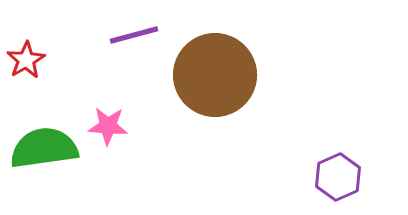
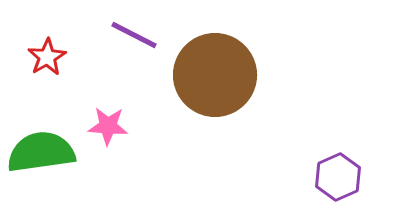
purple line: rotated 42 degrees clockwise
red star: moved 21 px right, 3 px up
green semicircle: moved 3 px left, 4 px down
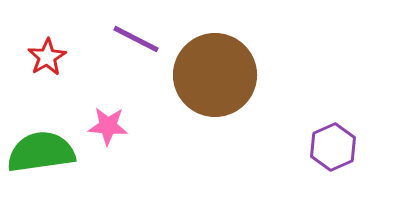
purple line: moved 2 px right, 4 px down
purple hexagon: moved 5 px left, 30 px up
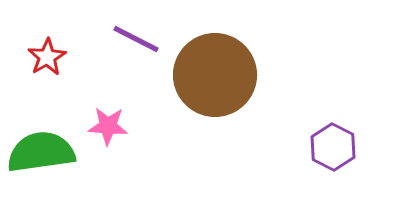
purple hexagon: rotated 9 degrees counterclockwise
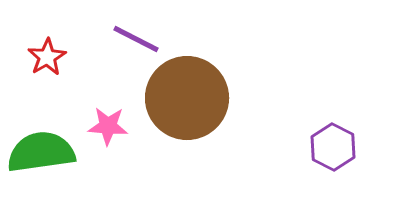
brown circle: moved 28 px left, 23 px down
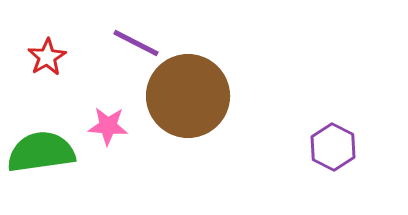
purple line: moved 4 px down
brown circle: moved 1 px right, 2 px up
